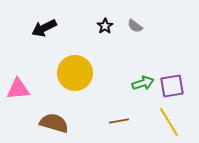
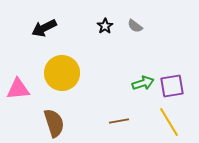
yellow circle: moved 13 px left
brown semicircle: rotated 56 degrees clockwise
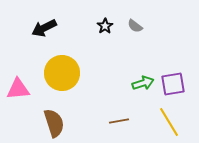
purple square: moved 1 px right, 2 px up
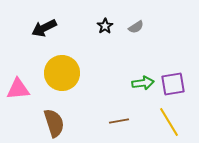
gray semicircle: moved 1 px right, 1 px down; rotated 70 degrees counterclockwise
green arrow: rotated 10 degrees clockwise
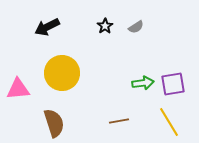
black arrow: moved 3 px right, 1 px up
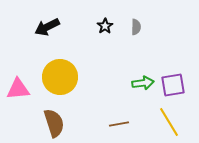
gray semicircle: rotated 56 degrees counterclockwise
yellow circle: moved 2 px left, 4 px down
purple square: moved 1 px down
brown line: moved 3 px down
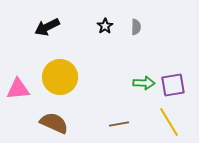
green arrow: moved 1 px right; rotated 10 degrees clockwise
brown semicircle: rotated 48 degrees counterclockwise
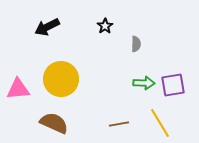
gray semicircle: moved 17 px down
yellow circle: moved 1 px right, 2 px down
yellow line: moved 9 px left, 1 px down
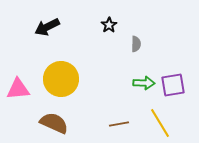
black star: moved 4 px right, 1 px up
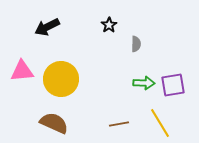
pink triangle: moved 4 px right, 18 px up
